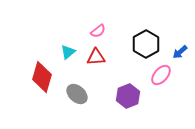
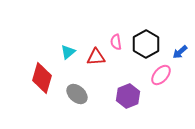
pink semicircle: moved 18 px right, 11 px down; rotated 119 degrees clockwise
red diamond: moved 1 px down
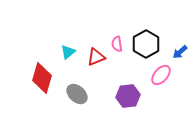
pink semicircle: moved 1 px right, 2 px down
red triangle: rotated 18 degrees counterclockwise
purple hexagon: rotated 15 degrees clockwise
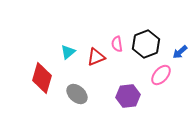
black hexagon: rotated 8 degrees clockwise
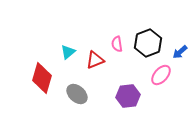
black hexagon: moved 2 px right, 1 px up
red triangle: moved 1 px left, 3 px down
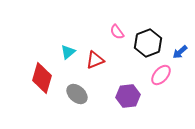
pink semicircle: moved 12 px up; rotated 28 degrees counterclockwise
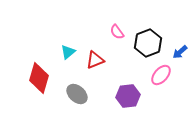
red diamond: moved 3 px left
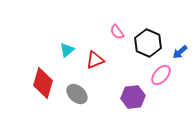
black hexagon: rotated 16 degrees counterclockwise
cyan triangle: moved 1 px left, 2 px up
red diamond: moved 4 px right, 5 px down
purple hexagon: moved 5 px right, 1 px down
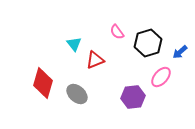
black hexagon: rotated 20 degrees clockwise
cyan triangle: moved 7 px right, 6 px up; rotated 28 degrees counterclockwise
pink ellipse: moved 2 px down
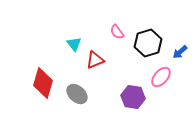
purple hexagon: rotated 15 degrees clockwise
